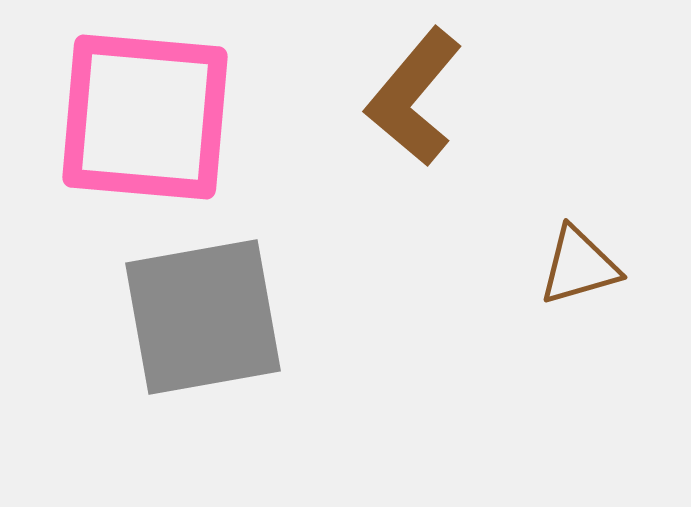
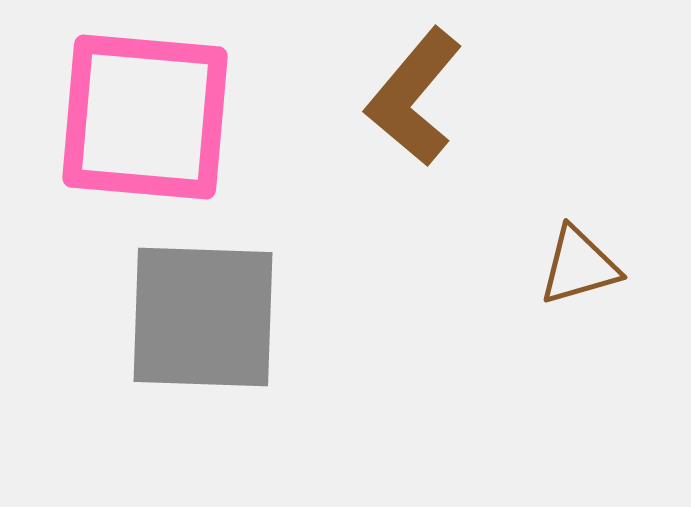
gray square: rotated 12 degrees clockwise
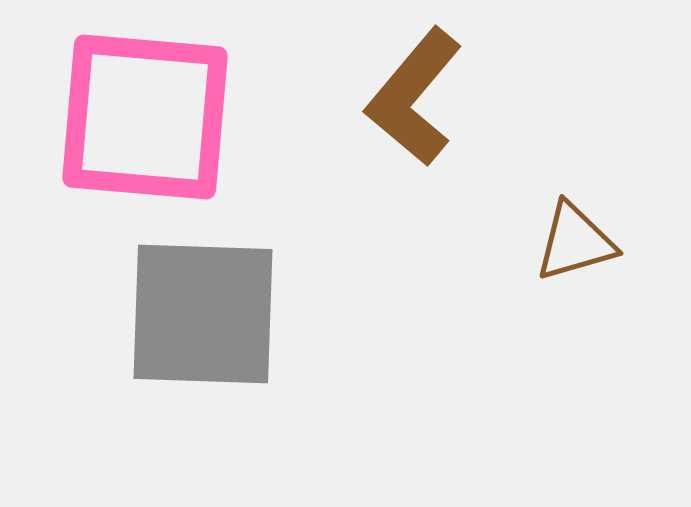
brown triangle: moved 4 px left, 24 px up
gray square: moved 3 px up
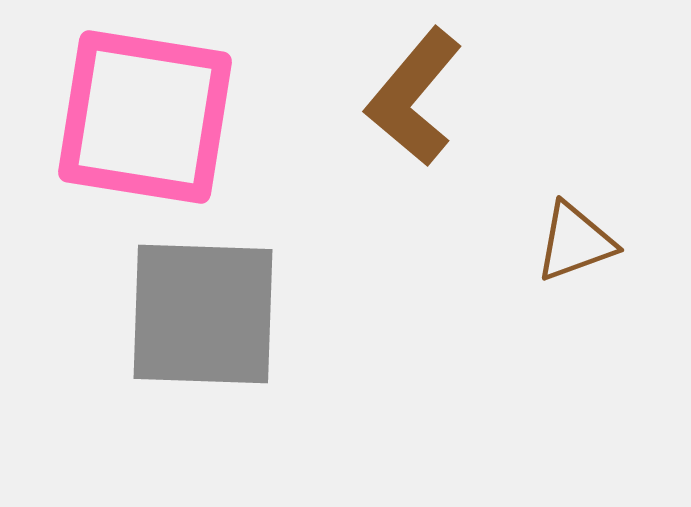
pink square: rotated 4 degrees clockwise
brown triangle: rotated 4 degrees counterclockwise
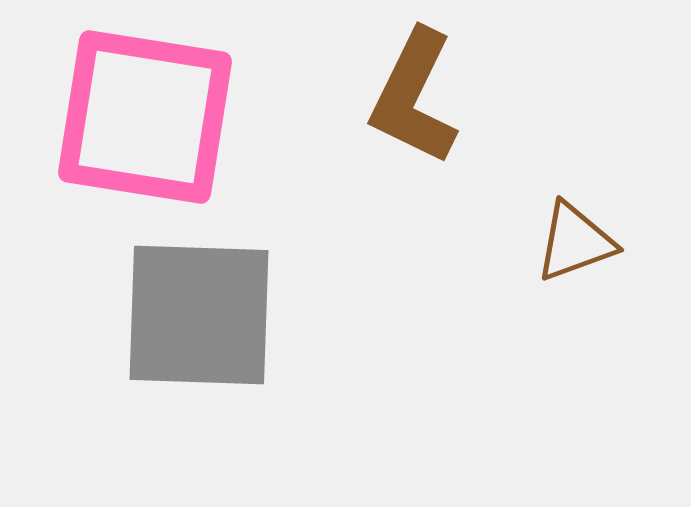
brown L-shape: rotated 14 degrees counterclockwise
gray square: moved 4 px left, 1 px down
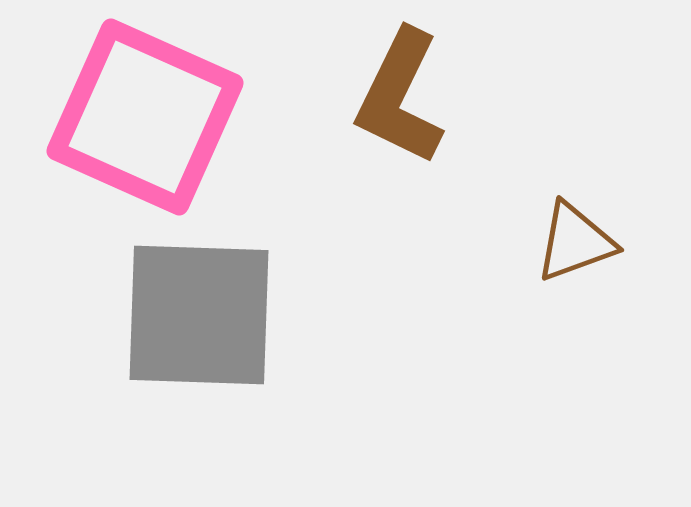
brown L-shape: moved 14 px left
pink square: rotated 15 degrees clockwise
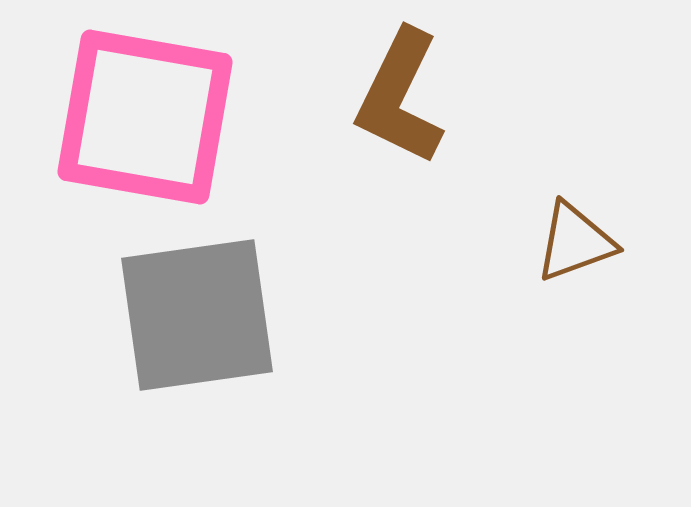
pink square: rotated 14 degrees counterclockwise
gray square: moved 2 px left; rotated 10 degrees counterclockwise
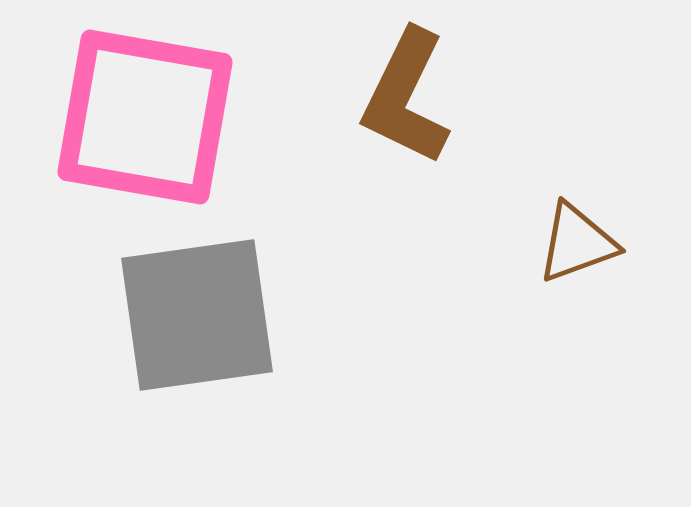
brown L-shape: moved 6 px right
brown triangle: moved 2 px right, 1 px down
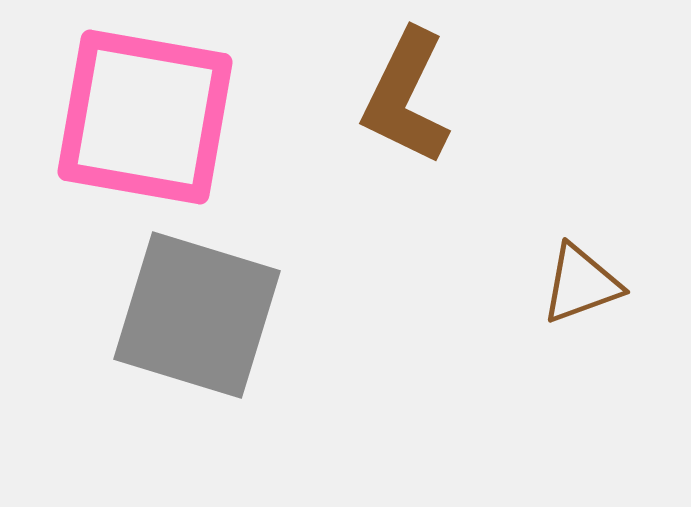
brown triangle: moved 4 px right, 41 px down
gray square: rotated 25 degrees clockwise
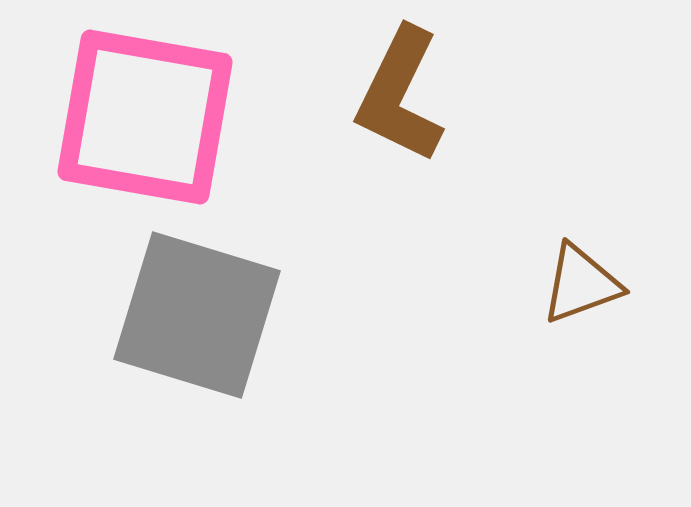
brown L-shape: moved 6 px left, 2 px up
